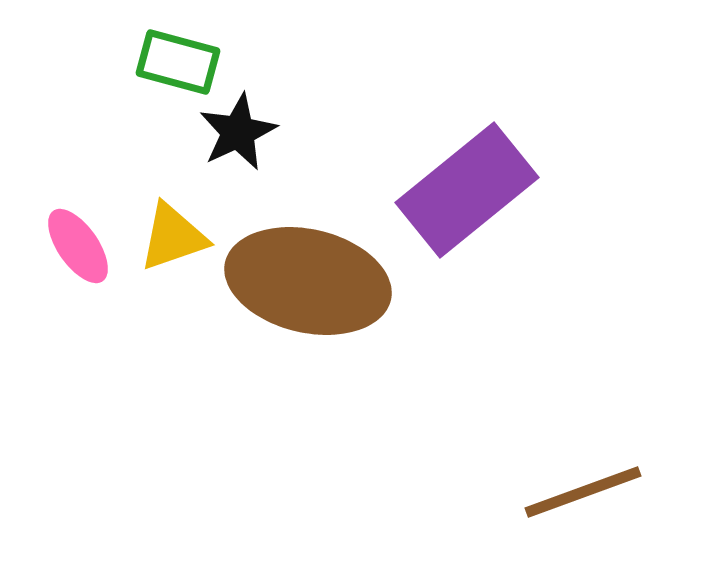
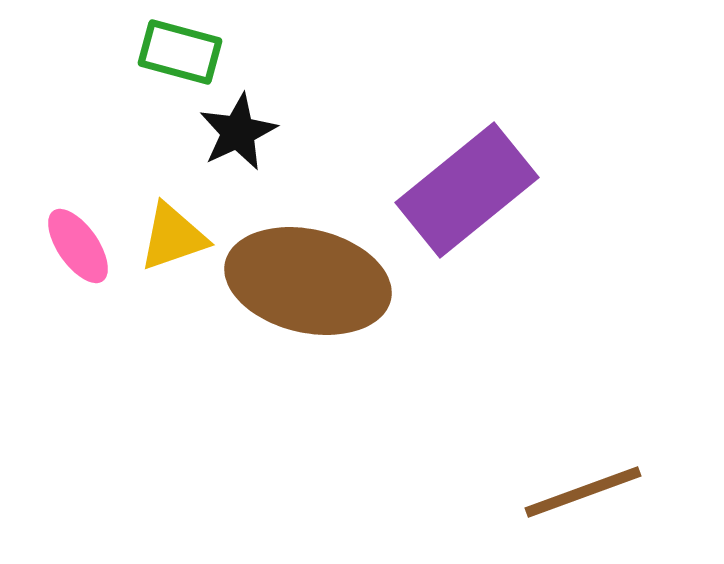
green rectangle: moved 2 px right, 10 px up
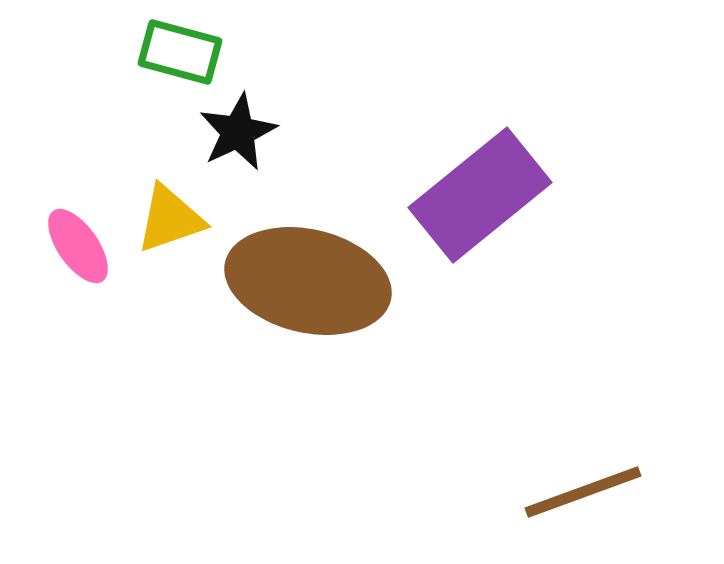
purple rectangle: moved 13 px right, 5 px down
yellow triangle: moved 3 px left, 18 px up
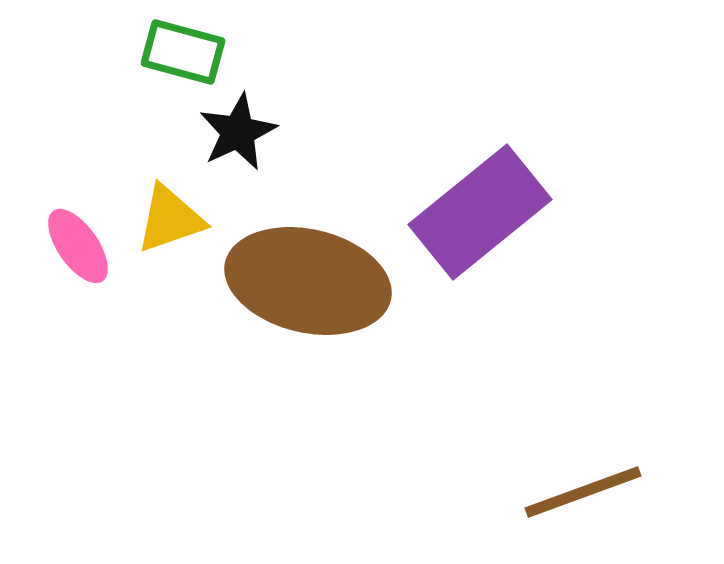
green rectangle: moved 3 px right
purple rectangle: moved 17 px down
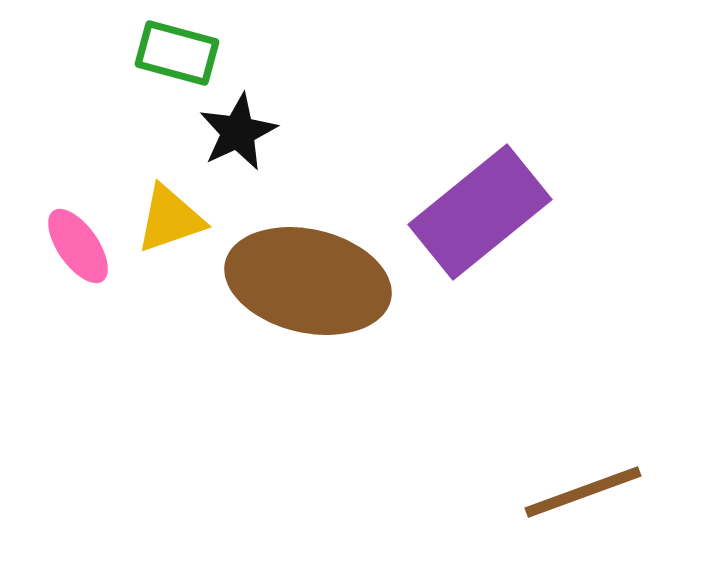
green rectangle: moved 6 px left, 1 px down
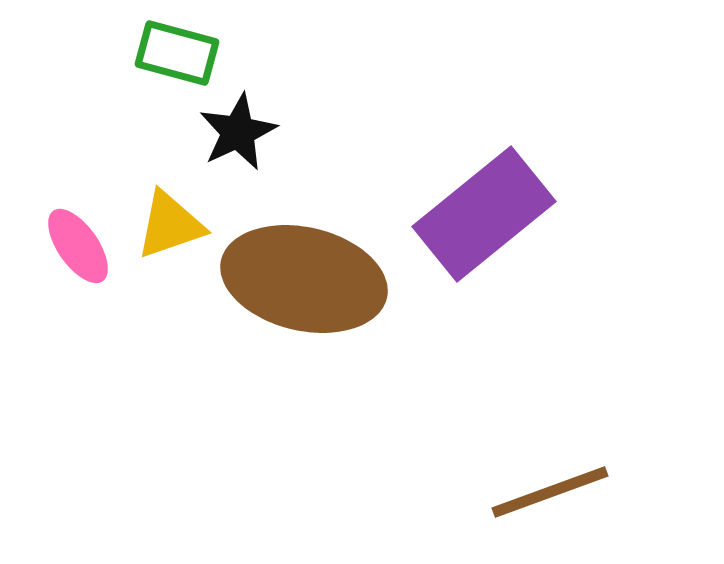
purple rectangle: moved 4 px right, 2 px down
yellow triangle: moved 6 px down
brown ellipse: moved 4 px left, 2 px up
brown line: moved 33 px left
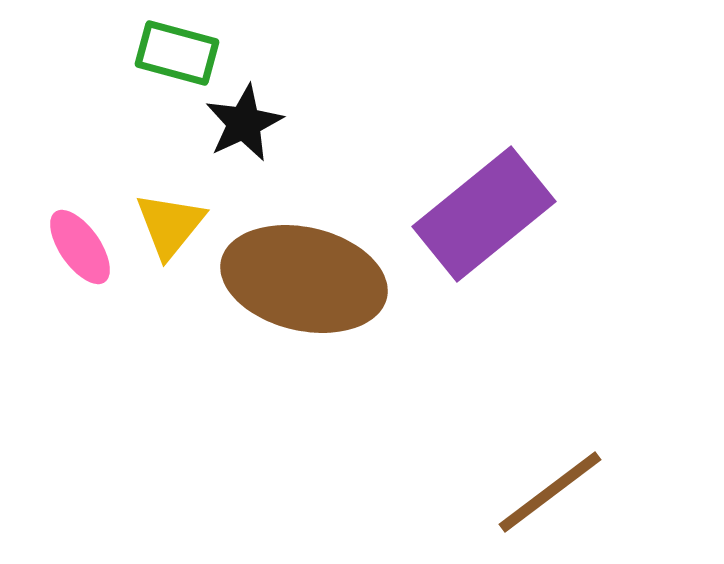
black star: moved 6 px right, 9 px up
yellow triangle: rotated 32 degrees counterclockwise
pink ellipse: moved 2 px right, 1 px down
brown line: rotated 17 degrees counterclockwise
